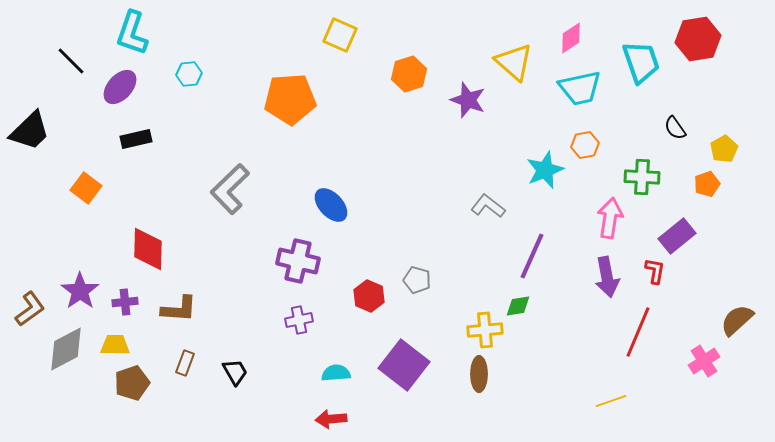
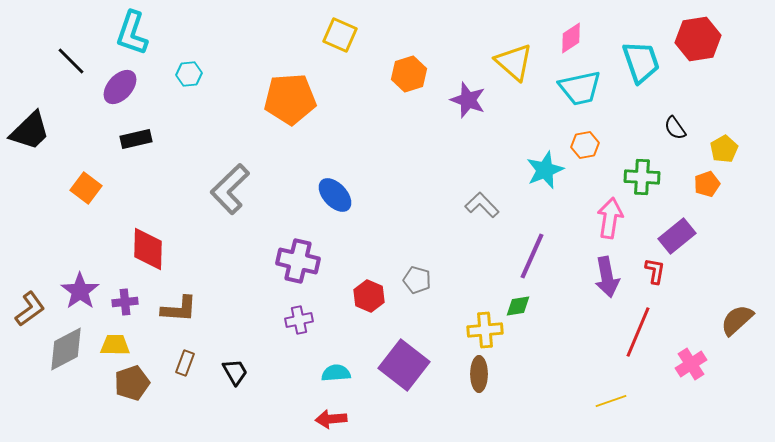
blue ellipse at (331, 205): moved 4 px right, 10 px up
gray L-shape at (488, 206): moved 6 px left, 1 px up; rotated 8 degrees clockwise
pink cross at (704, 361): moved 13 px left, 3 px down
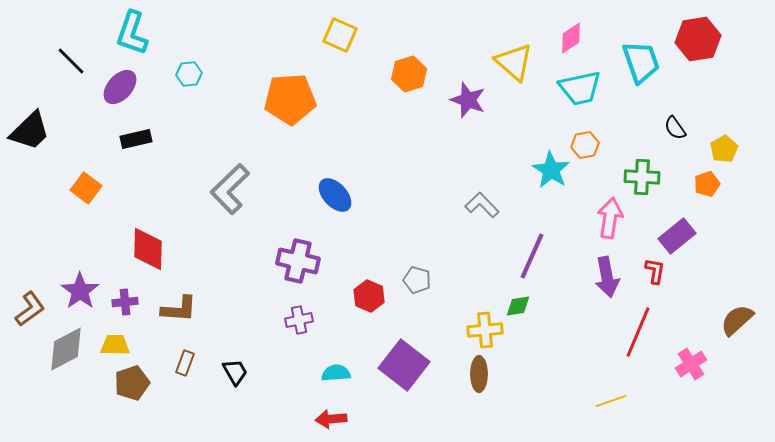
cyan star at (545, 170): moved 6 px right; rotated 18 degrees counterclockwise
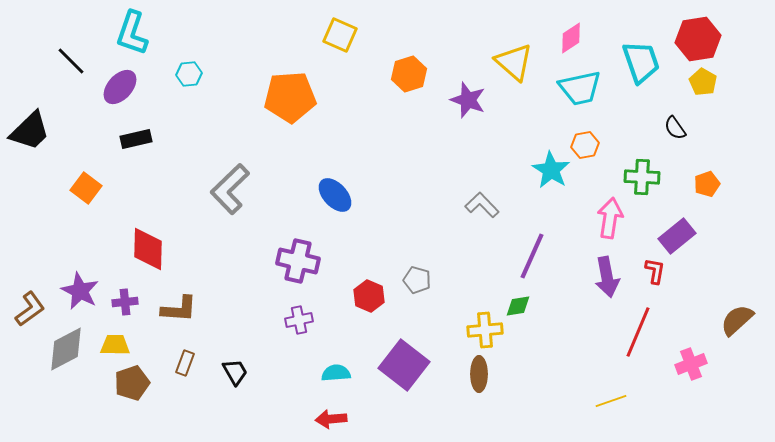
orange pentagon at (290, 99): moved 2 px up
yellow pentagon at (724, 149): moved 21 px left, 67 px up; rotated 12 degrees counterclockwise
purple star at (80, 291): rotated 9 degrees counterclockwise
pink cross at (691, 364): rotated 12 degrees clockwise
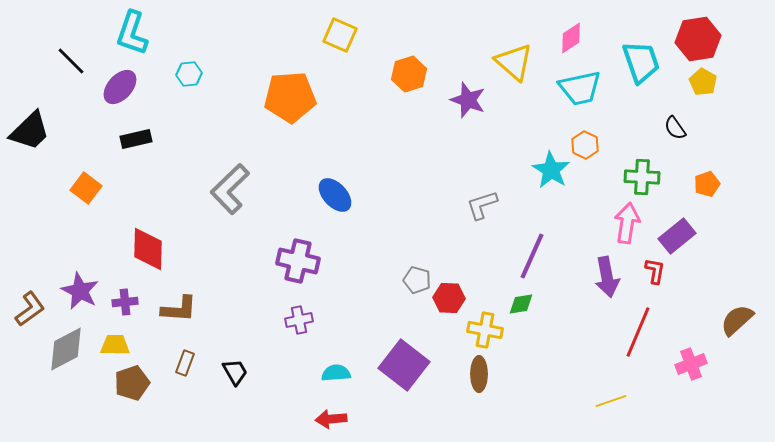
orange hexagon at (585, 145): rotated 24 degrees counterclockwise
gray L-shape at (482, 205): rotated 64 degrees counterclockwise
pink arrow at (610, 218): moved 17 px right, 5 px down
red hexagon at (369, 296): moved 80 px right, 2 px down; rotated 20 degrees counterclockwise
green diamond at (518, 306): moved 3 px right, 2 px up
yellow cross at (485, 330): rotated 16 degrees clockwise
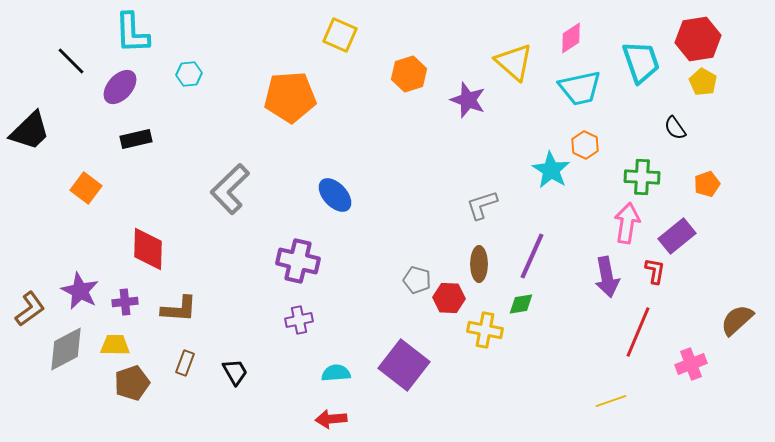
cyan L-shape at (132, 33): rotated 21 degrees counterclockwise
brown ellipse at (479, 374): moved 110 px up
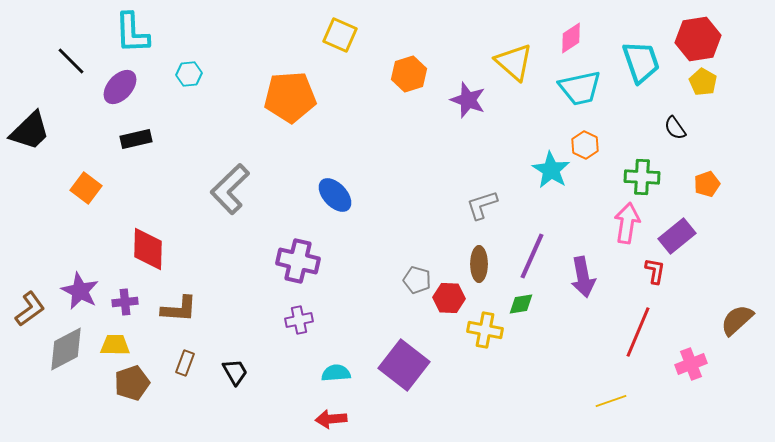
purple arrow at (607, 277): moved 24 px left
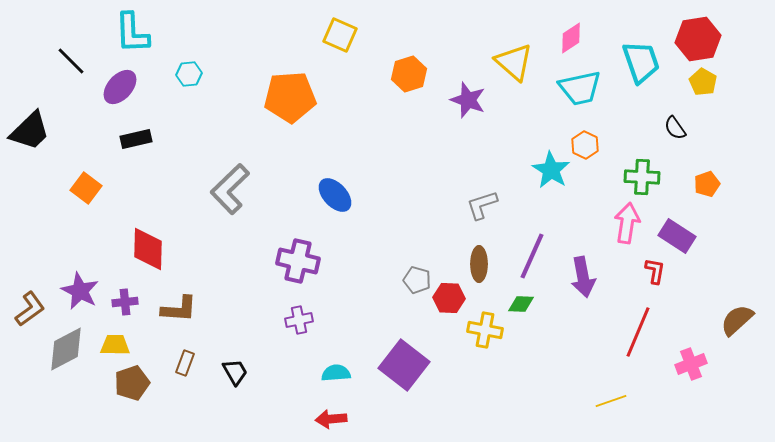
purple rectangle at (677, 236): rotated 72 degrees clockwise
green diamond at (521, 304): rotated 12 degrees clockwise
